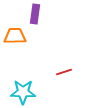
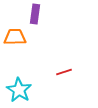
orange trapezoid: moved 1 px down
cyan star: moved 4 px left, 2 px up; rotated 30 degrees clockwise
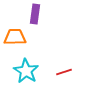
cyan star: moved 7 px right, 19 px up
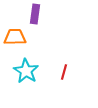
red line: rotated 56 degrees counterclockwise
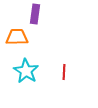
orange trapezoid: moved 2 px right
red line: rotated 14 degrees counterclockwise
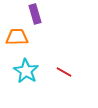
purple rectangle: rotated 24 degrees counterclockwise
red line: rotated 63 degrees counterclockwise
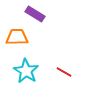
purple rectangle: rotated 42 degrees counterclockwise
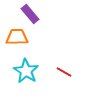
purple rectangle: moved 5 px left; rotated 18 degrees clockwise
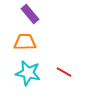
orange trapezoid: moved 8 px right, 5 px down
cyan star: moved 2 px right, 2 px down; rotated 20 degrees counterclockwise
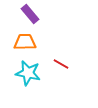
red line: moved 3 px left, 8 px up
